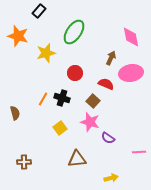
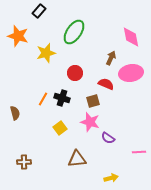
brown square: rotated 32 degrees clockwise
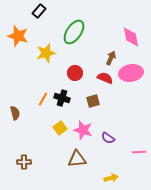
red semicircle: moved 1 px left, 6 px up
pink star: moved 7 px left, 8 px down
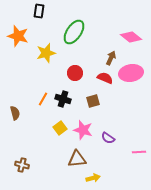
black rectangle: rotated 32 degrees counterclockwise
pink diamond: rotated 40 degrees counterclockwise
black cross: moved 1 px right, 1 px down
brown cross: moved 2 px left, 3 px down; rotated 16 degrees clockwise
yellow arrow: moved 18 px left
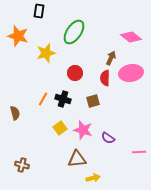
red semicircle: rotated 112 degrees counterclockwise
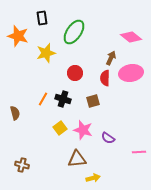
black rectangle: moved 3 px right, 7 px down; rotated 16 degrees counterclockwise
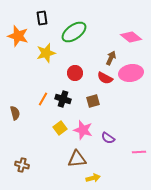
green ellipse: rotated 20 degrees clockwise
red semicircle: rotated 63 degrees counterclockwise
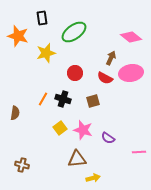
brown semicircle: rotated 24 degrees clockwise
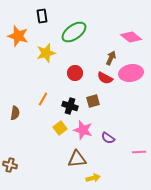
black rectangle: moved 2 px up
black cross: moved 7 px right, 7 px down
brown cross: moved 12 px left
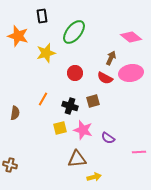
green ellipse: rotated 15 degrees counterclockwise
yellow square: rotated 24 degrees clockwise
yellow arrow: moved 1 px right, 1 px up
